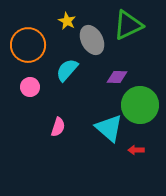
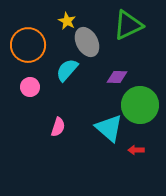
gray ellipse: moved 5 px left, 2 px down
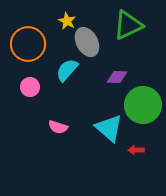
orange circle: moved 1 px up
green circle: moved 3 px right
pink semicircle: rotated 90 degrees clockwise
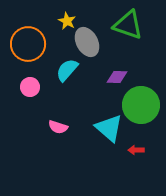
green triangle: rotated 44 degrees clockwise
green circle: moved 2 px left
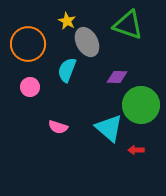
cyan semicircle: rotated 20 degrees counterclockwise
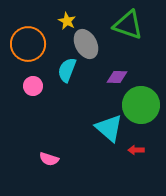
gray ellipse: moved 1 px left, 2 px down
pink circle: moved 3 px right, 1 px up
pink semicircle: moved 9 px left, 32 px down
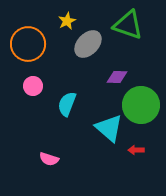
yellow star: rotated 18 degrees clockwise
gray ellipse: moved 2 px right; rotated 72 degrees clockwise
cyan semicircle: moved 34 px down
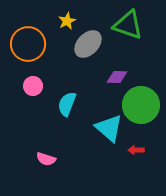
pink semicircle: moved 3 px left
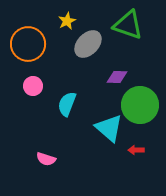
green circle: moved 1 px left
